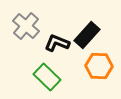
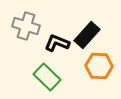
gray cross: rotated 24 degrees counterclockwise
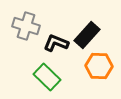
black L-shape: moved 1 px left
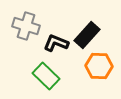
green rectangle: moved 1 px left, 1 px up
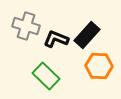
black L-shape: moved 4 px up
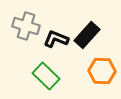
orange hexagon: moved 3 px right, 5 px down
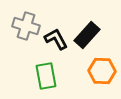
black L-shape: rotated 40 degrees clockwise
green rectangle: rotated 36 degrees clockwise
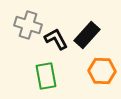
gray cross: moved 2 px right, 1 px up
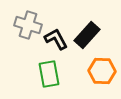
green rectangle: moved 3 px right, 2 px up
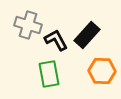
black L-shape: moved 1 px down
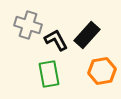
orange hexagon: rotated 12 degrees counterclockwise
